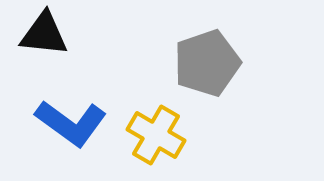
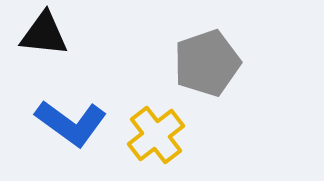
yellow cross: rotated 22 degrees clockwise
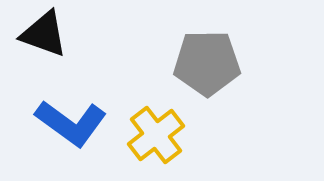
black triangle: rotated 14 degrees clockwise
gray pentagon: rotated 18 degrees clockwise
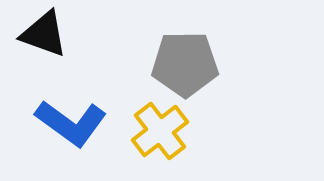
gray pentagon: moved 22 px left, 1 px down
yellow cross: moved 4 px right, 4 px up
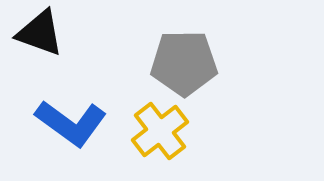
black triangle: moved 4 px left, 1 px up
gray pentagon: moved 1 px left, 1 px up
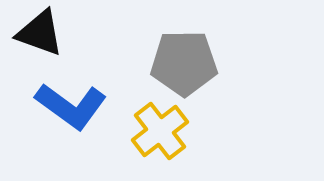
blue L-shape: moved 17 px up
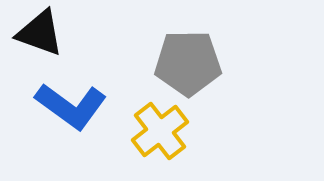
gray pentagon: moved 4 px right
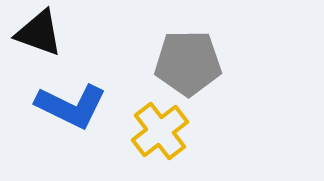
black triangle: moved 1 px left
blue L-shape: rotated 10 degrees counterclockwise
